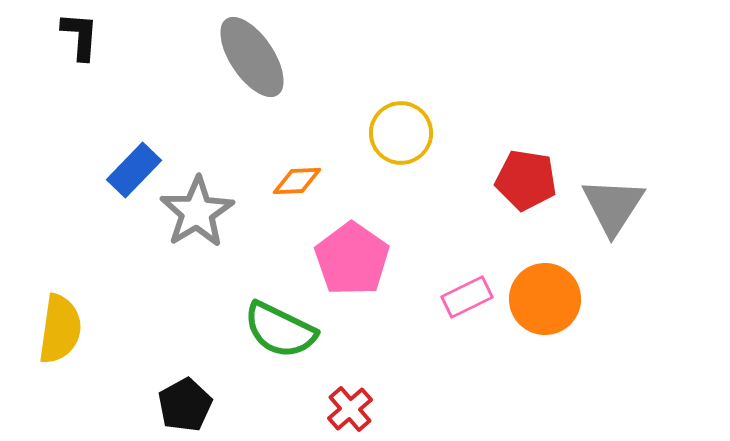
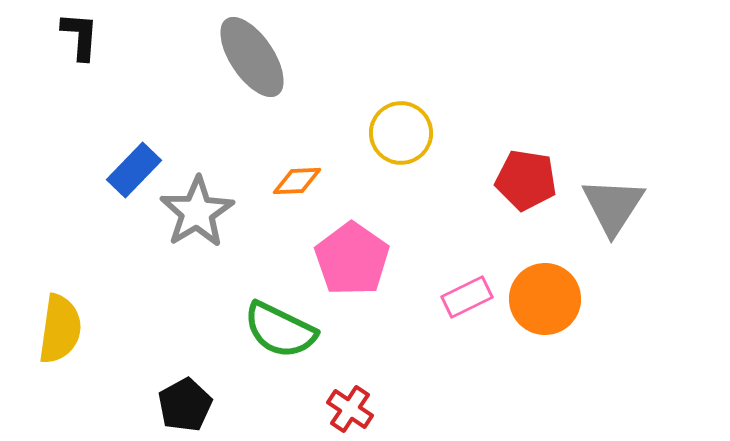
red cross: rotated 15 degrees counterclockwise
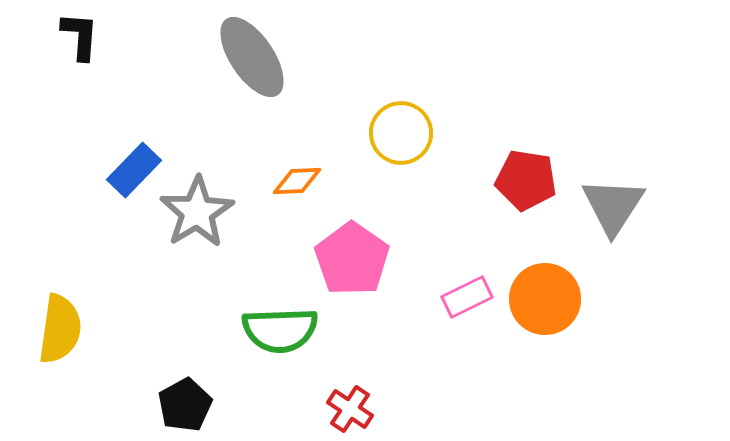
green semicircle: rotated 28 degrees counterclockwise
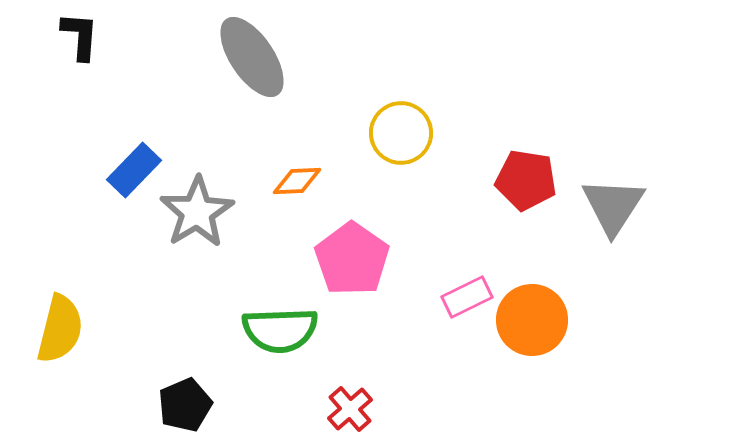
orange circle: moved 13 px left, 21 px down
yellow semicircle: rotated 6 degrees clockwise
black pentagon: rotated 6 degrees clockwise
red cross: rotated 15 degrees clockwise
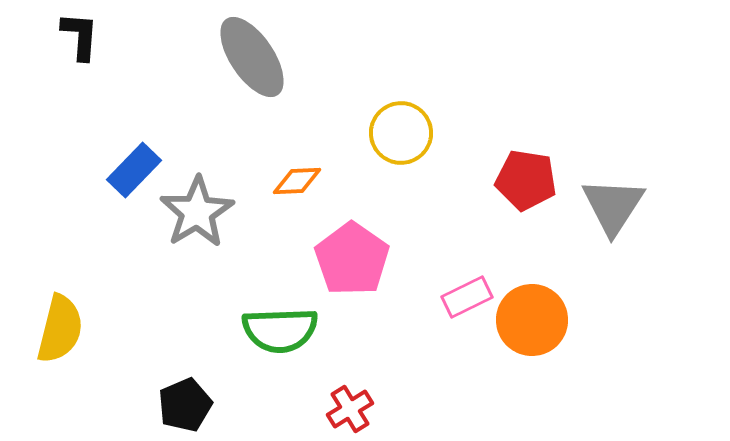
red cross: rotated 9 degrees clockwise
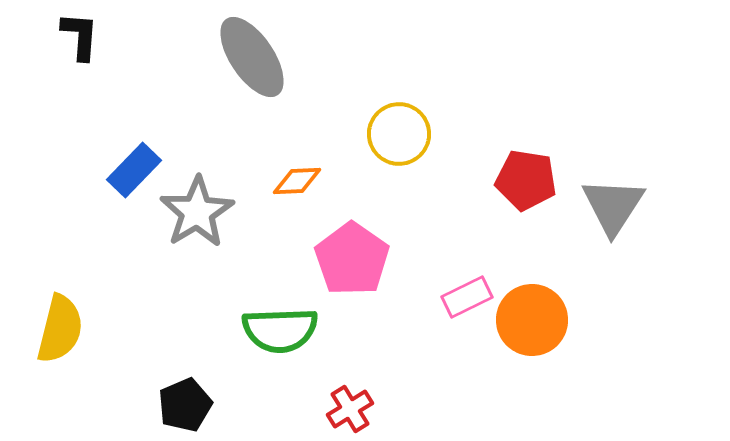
yellow circle: moved 2 px left, 1 px down
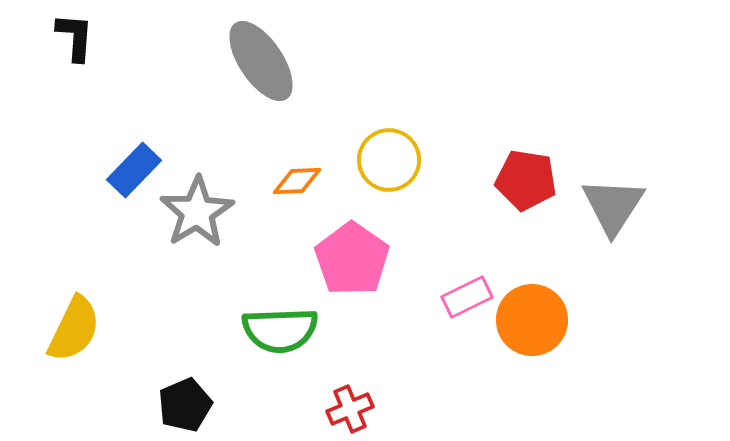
black L-shape: moved 5 px left, 1 px down
gray ellipse: moved 9 px right, 4 px down
yellow circle: moved 10 px left, 26 px down
yellow semicircle: moved 14 px right; rotated 12 degrees clockwise
red cross: rotated 9 degrees clockwise
